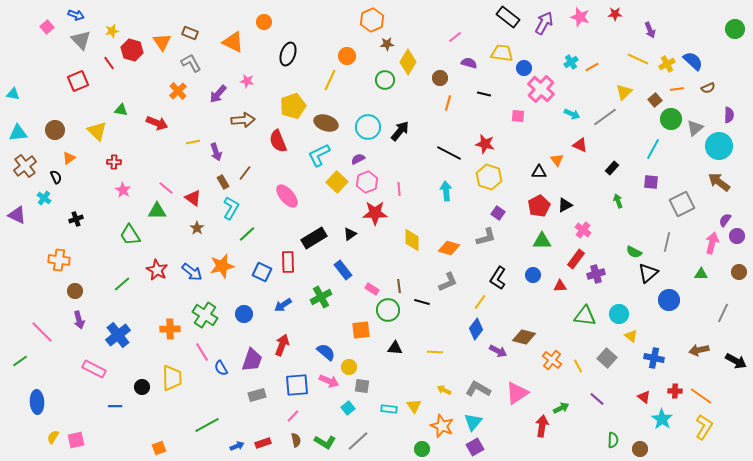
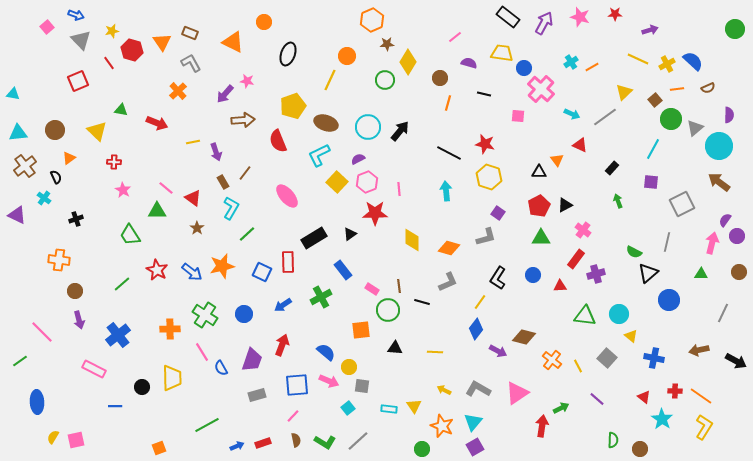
purple arrow at (650, 30): rotated 84 degrees counterclockwise
purple arrow at (218, 94): moved 7 px right
green triangle at (542, 241): moved 1 px left, 3 px up
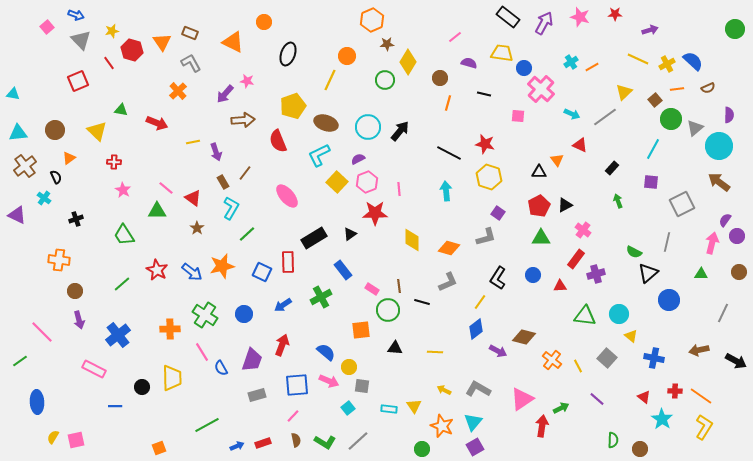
green trapezoid at (130, 235): moved 6 px left
blue diamond at (476, 329): rotated 15 degrees clockwise
pink triangle at (517, 393): moved 5 px right, 6 px down
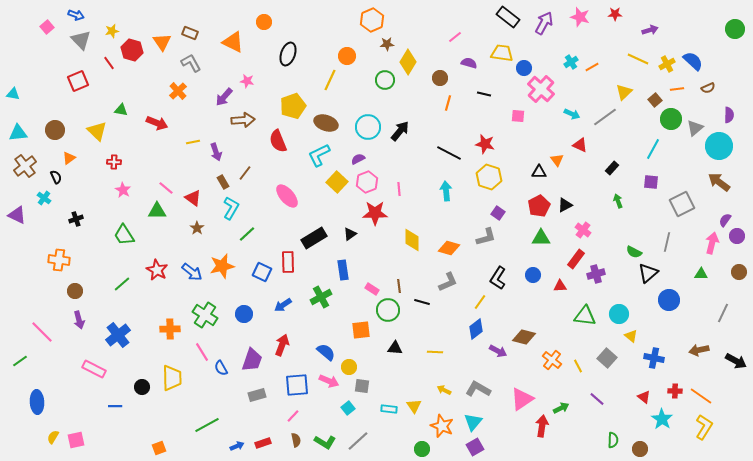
purple arrow at (225, 94): moved 1 px left, 3 px down
blue rectangle at (343, 270): rotated 30 degrees clockwise
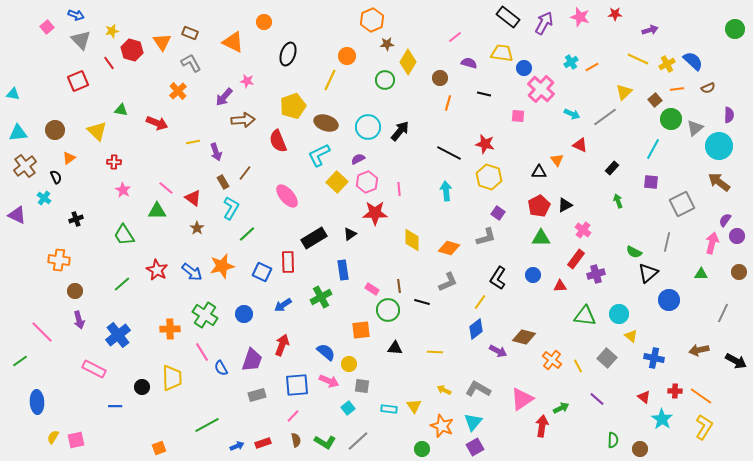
yellow circle at (349, 367): moved 3 px up
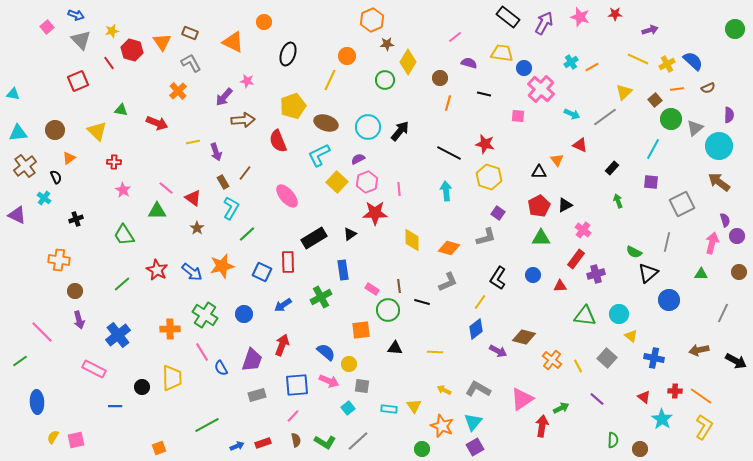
purple semicircle at (725, 220): rotated 128 degrees clockwise
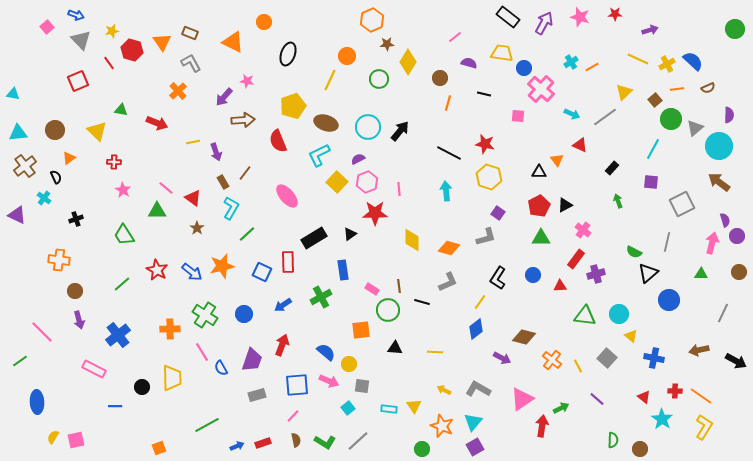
green circle at (385, 80): moved 6 px left, 1 px up
purple arrow at (498, 351): moved 4 px right, 7 px down
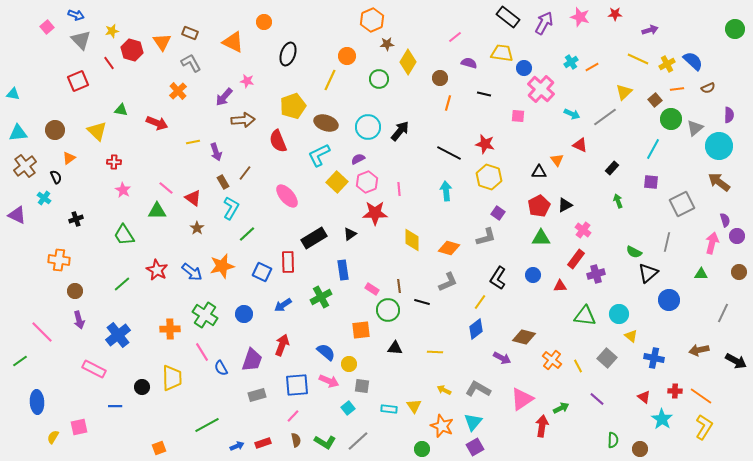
pink square at (76, 440): moved 3 px right, 13 px up
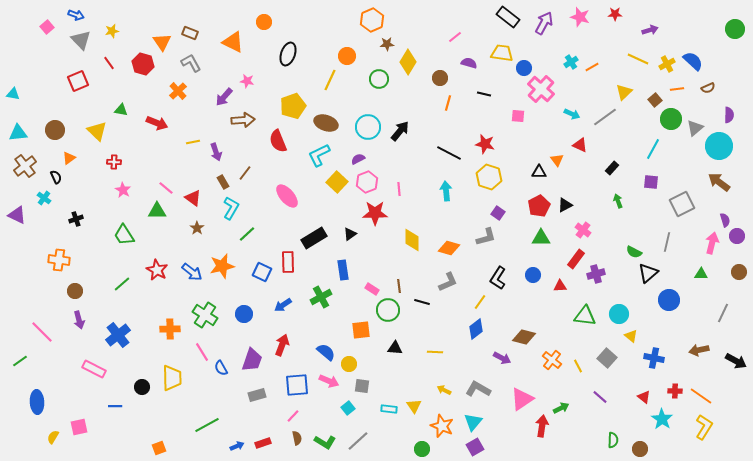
red hexagon at (132, 50): moved 11 px right, 14 px down
purple line at (597, 399): moved 3 px right, 2 px up
brown semicircle at (296, 440): moved 1 px right, 2 px up
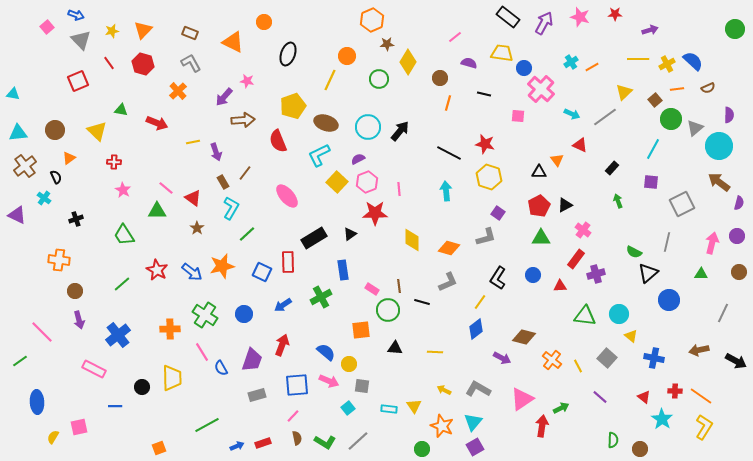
orange triangle at (162, 42): moved 19 px left, 12 px up; rotated 18 degrees clockwise
yellow line at (638, 59): rotated 25 degrees counterclockwise
purple semicircle at (725, 220): moved 14 px right, 17 px up; rotated 32 degrees clockwise
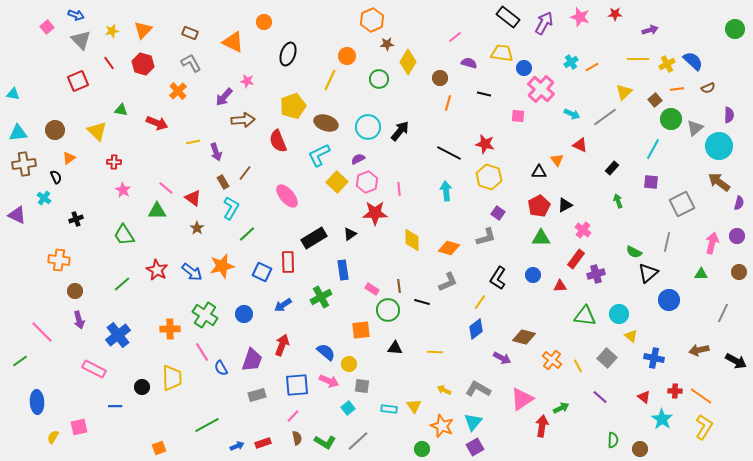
brown cross at (25, 166): moved 1 px left, 2 px up; rotated 30 degrees clockwise
